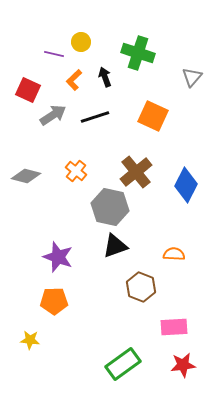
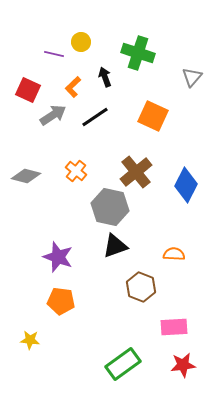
orange L-shape: moved 1 px left, 7 px down
black line: rotated 16 degrees counterclockwise
orange pentagon: moved 7 px right; rotated 8 degrees clockwise
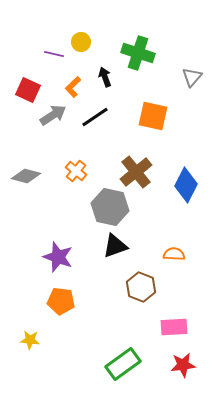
orange square: rotated 12 degrees counterclockwise
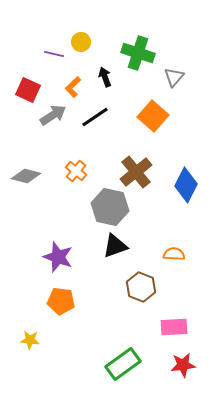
gray triangle: moved 18 px left
orange square: rotated 28 degrees clockwise
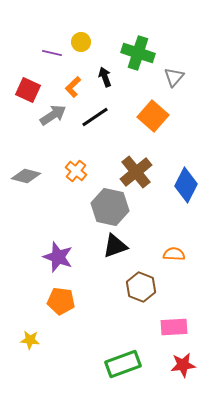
purple line: moved 2 px left, 1 px up
green rectangle: rotated 16 degrees clockwise
